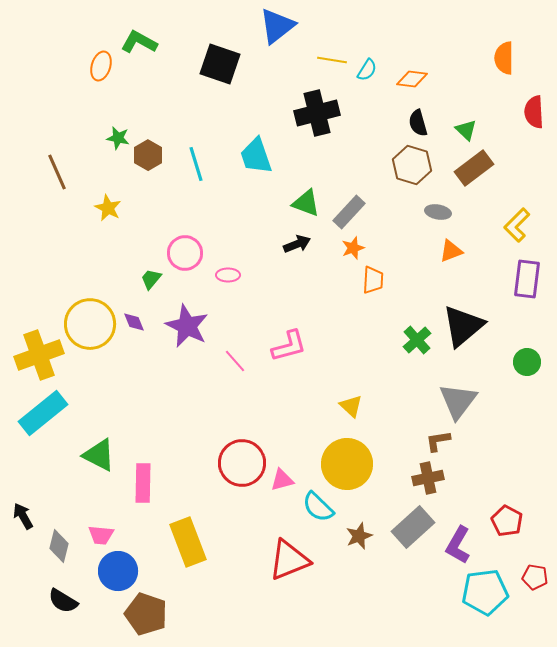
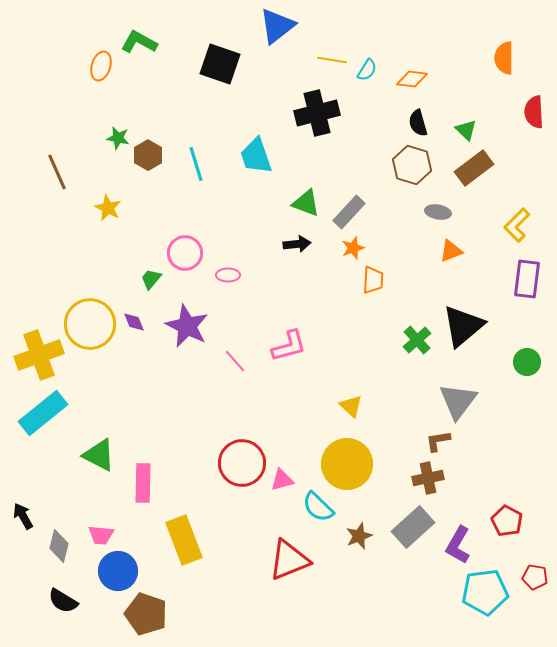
black arrow at (297, 244): rotated 16 degrees clockwise
yellow rectangle at (188, 542): moved 4 px left, 2 px up
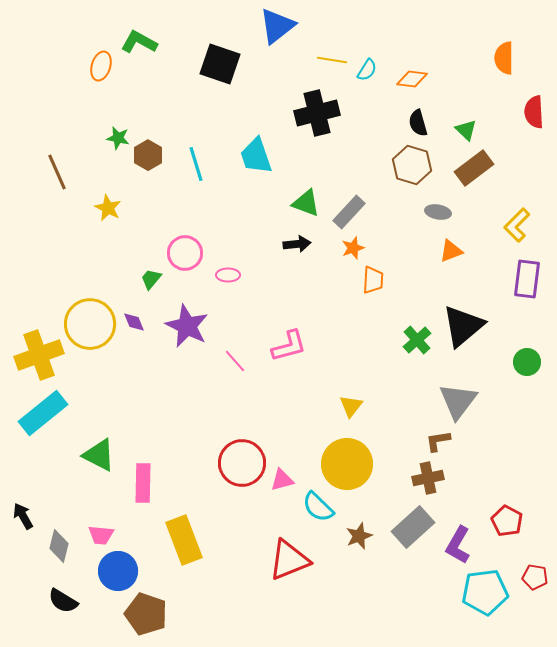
yellow triangle at (351, 406): rotated 25 degrees clockwise
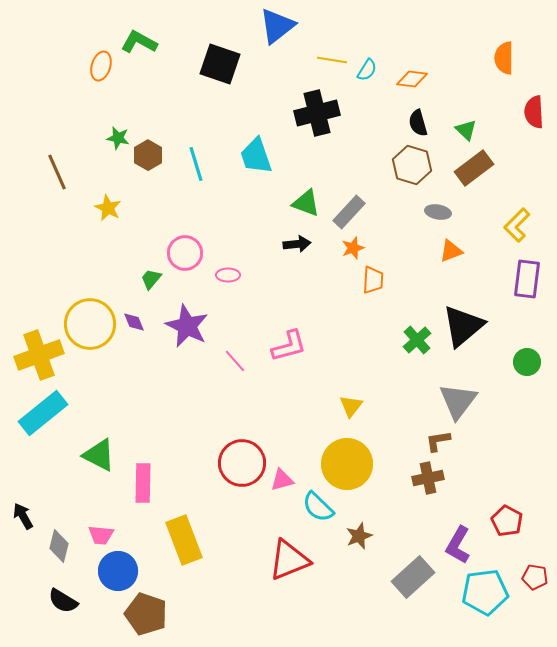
gray rectangle at (413, 527): moved 50 px down
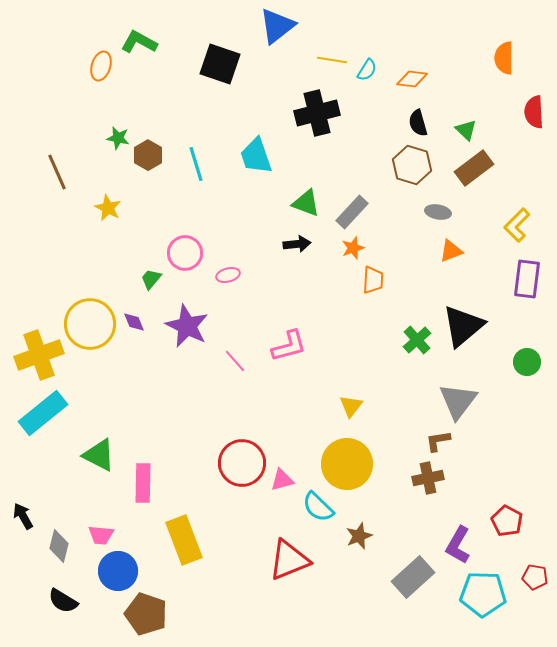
gray rectangle at (349, 212): moved 3 px right
pink ellipse at (228, 275): rotated 15 degrees counterclockwise
cyan pentagon at (485, 592): moved 2 px left, 2 px down; rotated 9 degrees clockwise
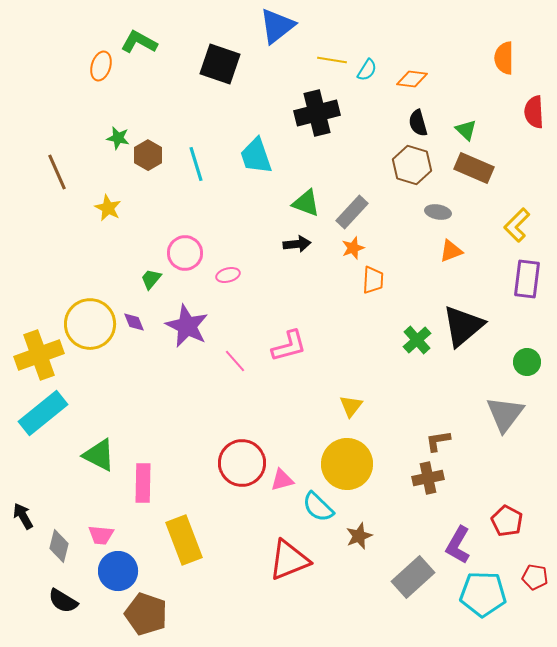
brown rectangle at (474, 168): rotated 60 degrees clockwise
gray triangle at (458, 401): moved 47 px right, 13 px down
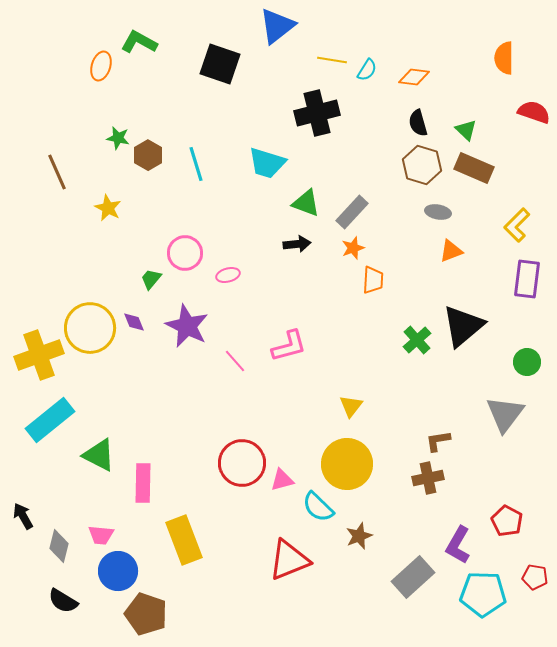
orange diamond at (412, 79): moved 2 px right, 2 px up
red semicircle at (534, 112): rotated 112 degrees clockwise
cyan trapezoid at (256, 156): moved 11 px right, 7 px down; rotated 54 degrees counterclockwise
brown hexagon at (412, 165): moved 10 px right
yellow circle at (90, 324): moved 4 px down
cyan rectangle at (43, 413): moved 7 px right, 7 px down
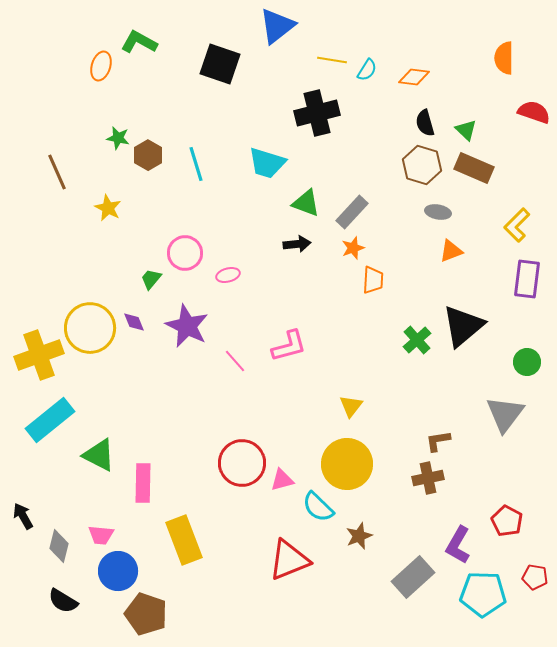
black semicircle at (418, 123): moved 7 px right
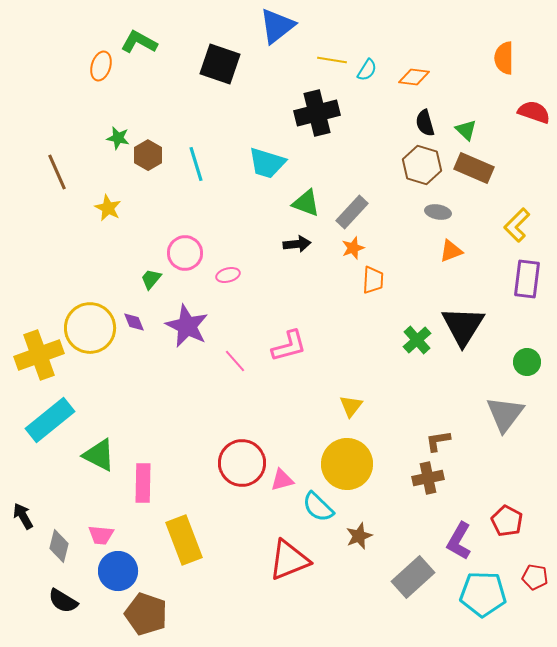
black triangle at (463, 326): rotated 18 degrees counterclockwise
purple L-shape at (458, 545): moved 1 px right, 4 px up
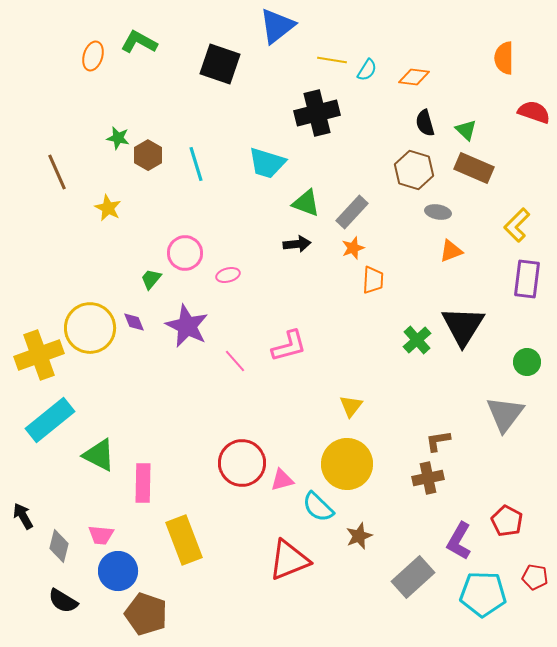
orange ellipse at (101, 66): moved 8 px left, 10 px up
brown hexagon at (422, 165): moved 8 px left, 5 px down
